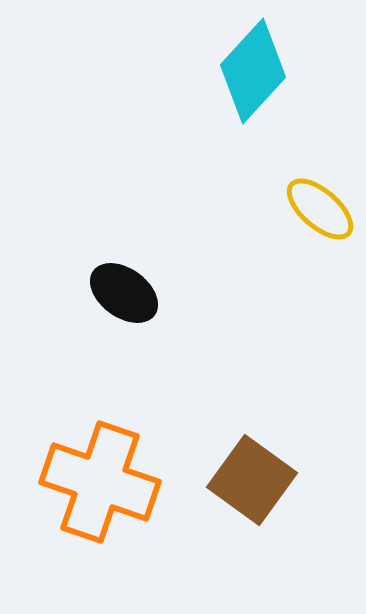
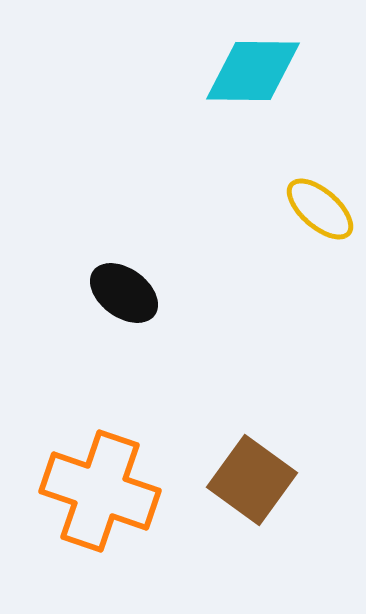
cyan diamond: rotated 48 degrees clockwise
orange cross: moved 9 px down
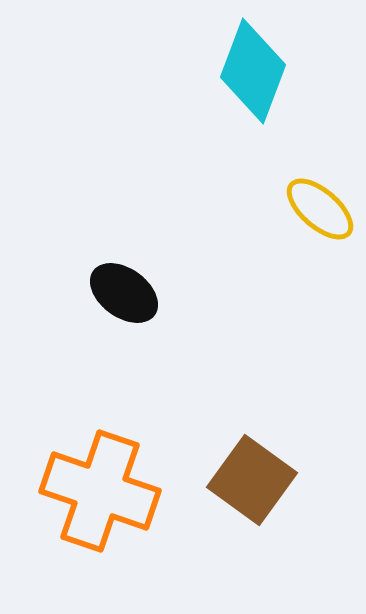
cyan diamond: rotated 70 degrees counterclockwise
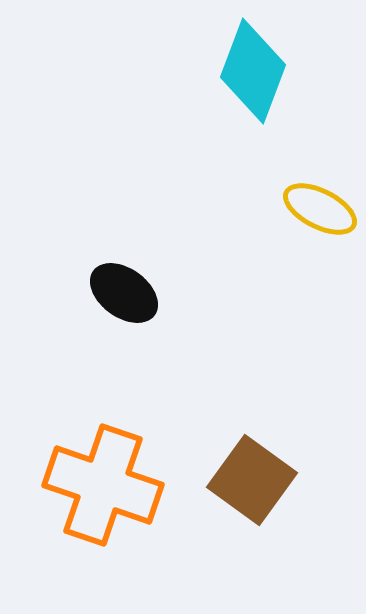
yellow ellipse: rotated 14 degrees counterclockwise
orange cross: moved 3 px right, 6 px up
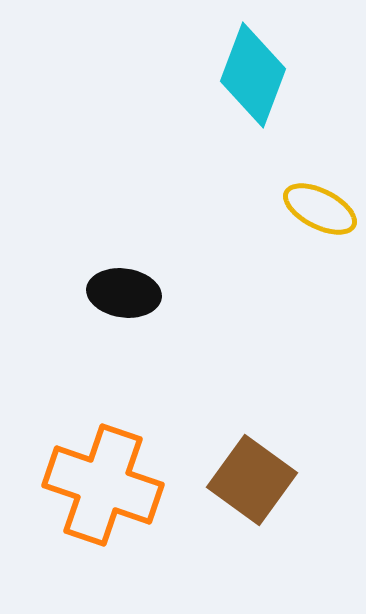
cyan diamond: moved 4 px down
black ellipse: rotated 28 degrees counterclockwise
